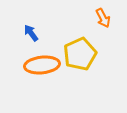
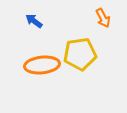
blue arrow: moved 3 px right, 12 px up; rotated 18 degrees counterclockwise
yellow pentagon: rotated 16 degrees clockwise
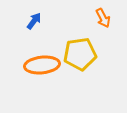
blue arrow: rotated 90 degrees clockwise
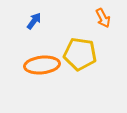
yellow pentagon: rotated 16 degrees clockwise
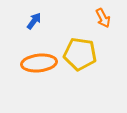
orange ellipse: moved 3 px left, 2 px up
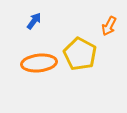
orange arrow: moved 6 px right, 8 px down; rotated 54 degrees clockwise
yellow pentagon: rotated 20 degrees clockwise
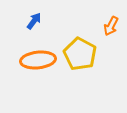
orange arrow: moved 2 px right
orange ellipse: moved 1 px left, 3 px up
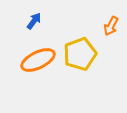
yellow pentagon: rotated 24 degrees clockwise
orange ellipse: rotated 20 degrees counterclockwise
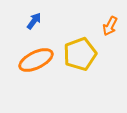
orange arrow: moved 1 px left
orange ellipse: moved 2 px left
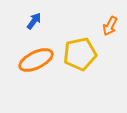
yellow pentagon: rotated 8 degrees clockwise
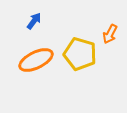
orange arrow: moved 8 px down
yellow pentagon: rotated 28 degrees clockwise
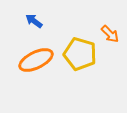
blue arrow: rotated 90 degrees counterclockwise
orange arrow: rotated 72 degrees counterclockwise
